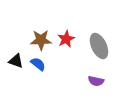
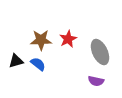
red star: moved 2 px right
gray ellipse: moved 1 px right, 6 px down
black triangle: rotated 35 degrees counterclockwise
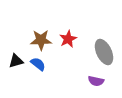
gray ellipse: moved 4 px right
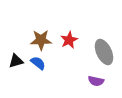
red star: moved 1 px right, 1 px down
blue semicircle: moved 1 px up
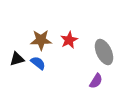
black triangle: moved 1 px right, 2 px up
purple semicircle: rotated 70 degrees counterclockwise
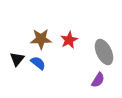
brown star: moved 1 px up
black triangle: rotated 35 degrees counterclockwise
purple semicircle: moved 2 px right, 1 px up
